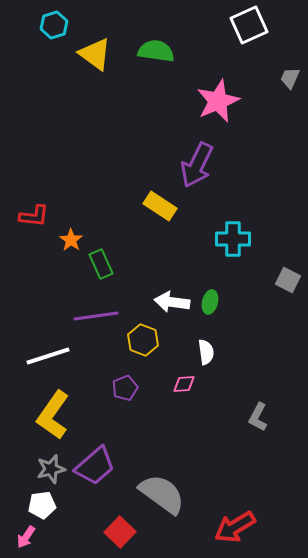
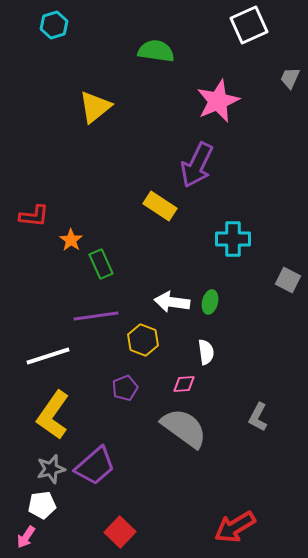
yellow triangle: moved 53 px down; rotated 45 degrees clockwise
gray semicircle: moved 22 px right, 66 px up
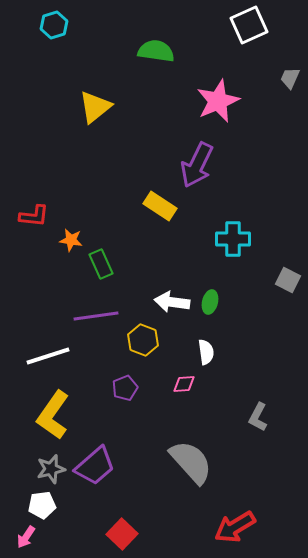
orange star: rotated 25 degrees counterclockwise
gray semicircle: moved 7 px right, 34 px down; rotated 12 degrees clockwise
red square: moved 2 px right, 2 px down
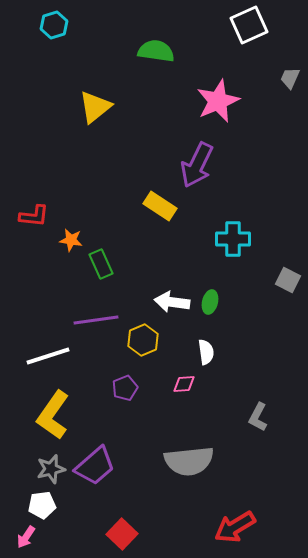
purple line: moved 4 px down
yellow hexagon: rotated 16 degrees clockwise
gray semicircle: moved 2 px left, 1 px up; rotated 126 degrees clockwise
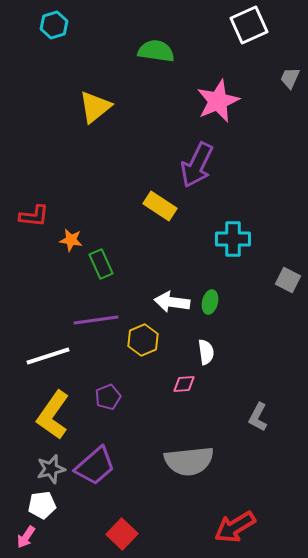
purple pentagon: moved 17 px left, 9 px down
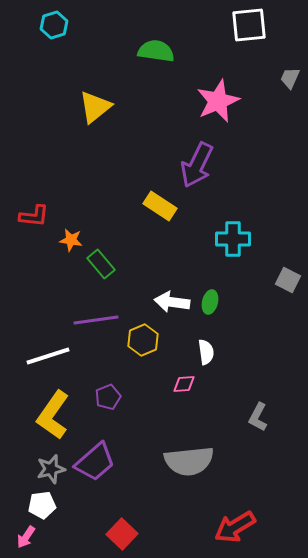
white square: rotated 18 degrees clockwise
green rectangle: rotated 16 degrees counterclockwise
purple trapezoid: moved 4 px up
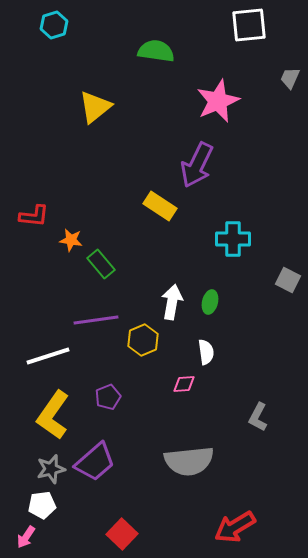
white arrow: rotated 92 degrees clockwise
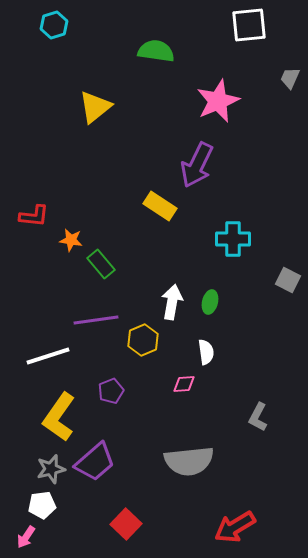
purple pentagon: moved 3 px right, 6 px up
yellow L-shape: moved 6 px right, 2 px down
red square: moved 4 px right, 10 px up
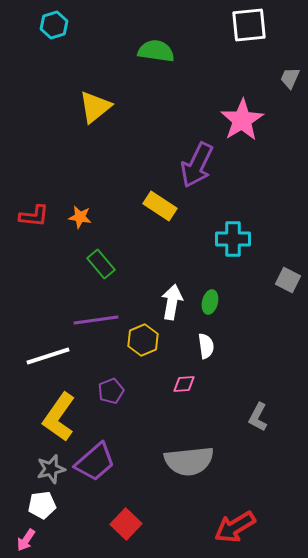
pink star: moved 24 px right, 19 px down; rotated 9 degrees counterclockwise
orange star: moved 9 px right, 23 px up
white semicircle: moved 6 px up
pink arrow: moved 3 px down
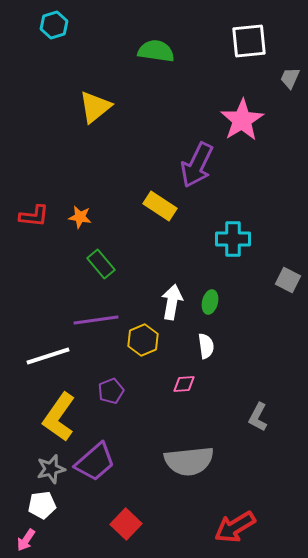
white square: moved 16 px down
